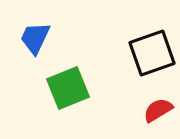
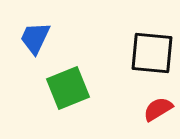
black square: rotated 24 degrees clockwise
red semicircle: moved 1 px up
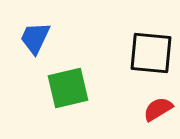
black square: moved 1 px left
green square: rotated 9 degrees clockwise
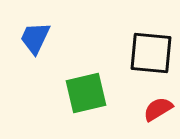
green square: moved 18 px right, 5 px down
